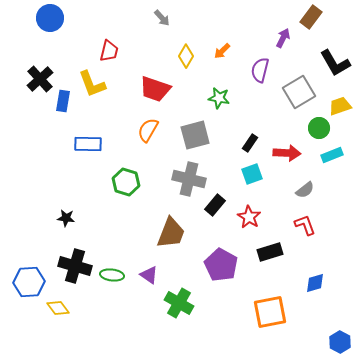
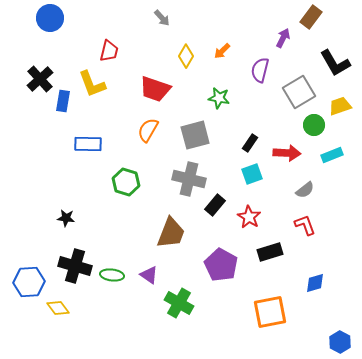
green circle at (319, 128): moved 5 px left, 3 px up
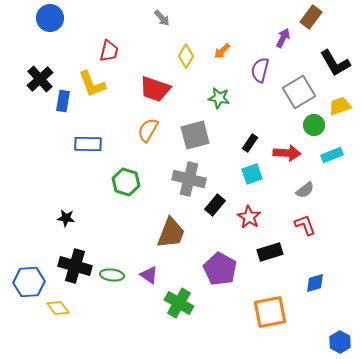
purple pentagon at (221, 265): moved 1 px left, 4 px down
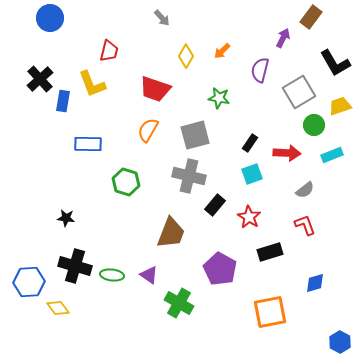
gray cross at (189, 179): moved 3 px up
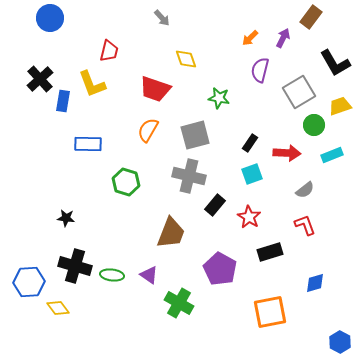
orange arrow at (222, 51): moved 28 px right, 13 px up
yellow diamond at (186, 56): moved 3 px down; rotated 50 degrees counterclockwise
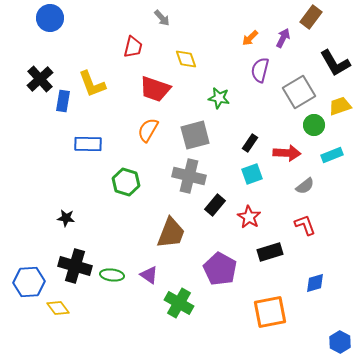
red trapezoid at (109, 51): moved 24 px right, 4 px up
gray semicircle at (305, 190): moved 4 px up
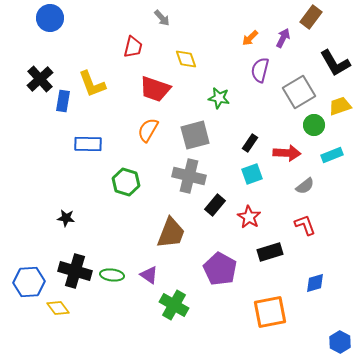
black cross at (75, 266): moved 5 px down
green cross at (179, 303): moved 5 px left, 2 px down
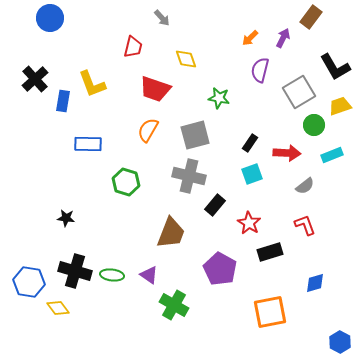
black L-shape at (335, 63): moved 4 px down
black cross at (40, 79): moved 5 px left
red star at (249, 217): moved 6 px down
blue hexagon at (29, 282): rotated 12 degrees clockwise
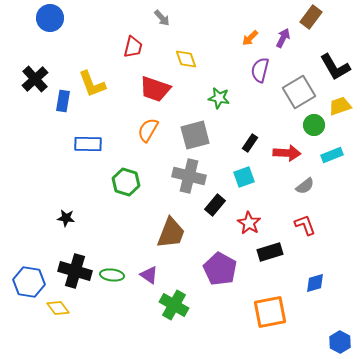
cyan square at (252, 174): moved 8 px left, 3 px down
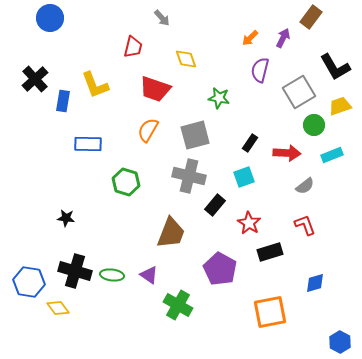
yellow L-shape at (92, 84): moved 3 px right, 1 px down
green cross at (174, 305): moved 4 px right
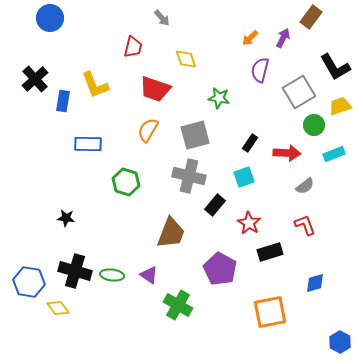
cyan rectangle at (332, 155): moved 2 px right, 1 px up
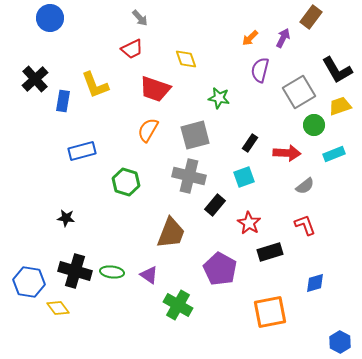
gray arrow at (162, 18): moved 22 px left
red trapezoid at (133, 47): moved 1 px left, 2 px down; rotated 50 degrees clockwise
black L-shape at (335, 67): moved 2 px right, 3 px down
blue rectangle at (88, 144): moved 6 px left, 7 px down; rotated 16 degrees counterclockwise
green ellipse at (112, 275): moved 3 px up
